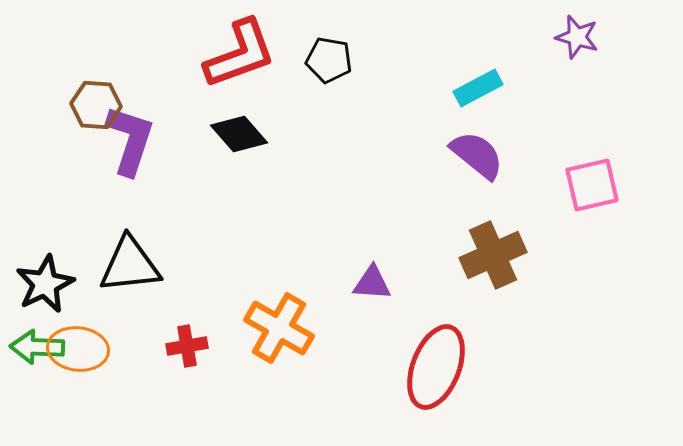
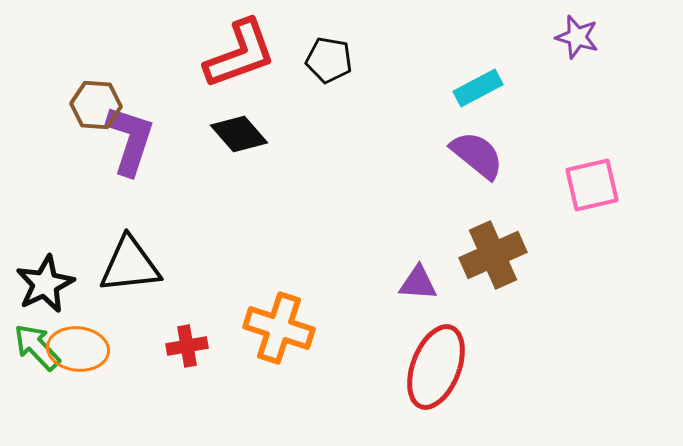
purple triangle: moved 46 px right
orange cross: rotated 12 degrees counterclockwise
green arrow: rotated 44 degrees clockwise
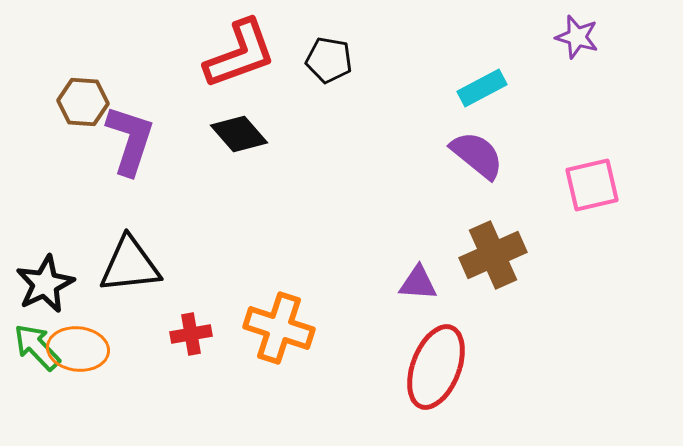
cyan rectangle: moved 4 px right
brown hexagon: moved 13 px left, 3 px up
red cross: moved 4 px right, 12 px up
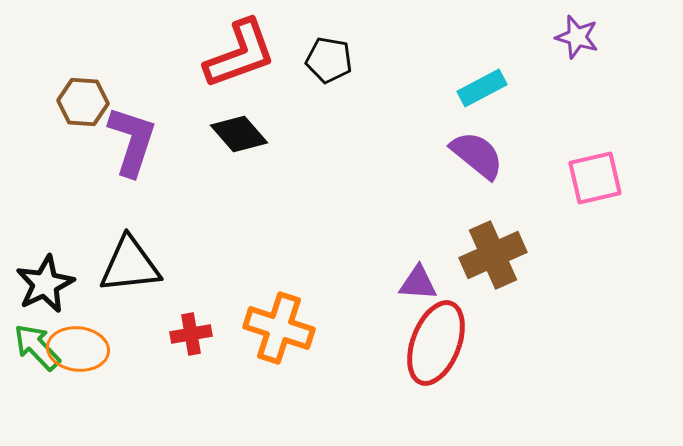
purple L-shape: moved 2 px right, 1 px down
pink square: moved 3 px right, 7 px up
red ellipse: moved 24 px up
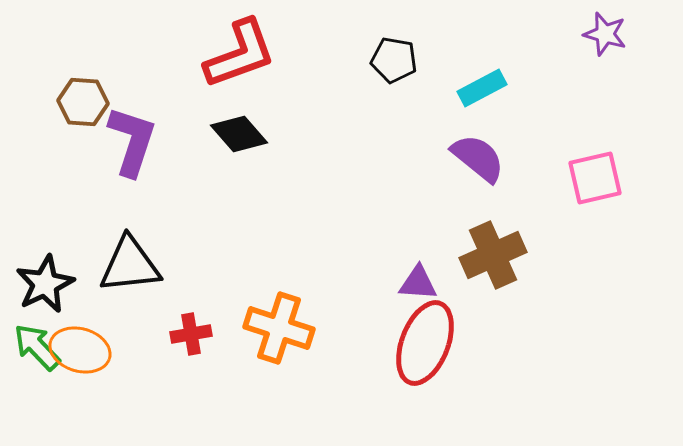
purple star: moved 28 px right, 3 px up
black pentagon: moved 65 px right
purple semicircle: moved 1 px right, 3 px down
red ellipse: moved 11 px left
orange ellipse: moved 2 px right, 1 px down; rotated 10 degrees clockwise
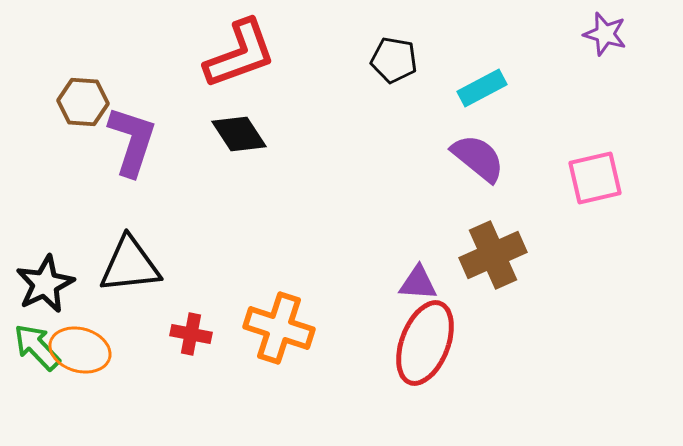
black diamond: rotated 8 degrees clockwise
red cross: rotated 21 degrees clockwise
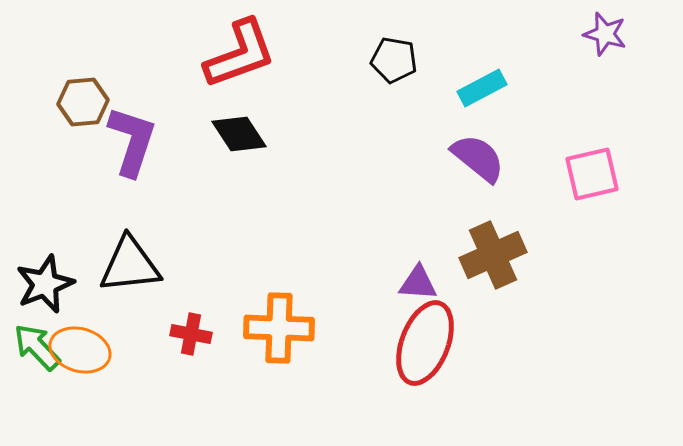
brown hexagon: rotated 9 degrees counterclockwise
pink square: moved 3 px left, 4 px up
black star: rotated 4 degrees clockwise
orange cross: rotated 16 degrees counterclockwise
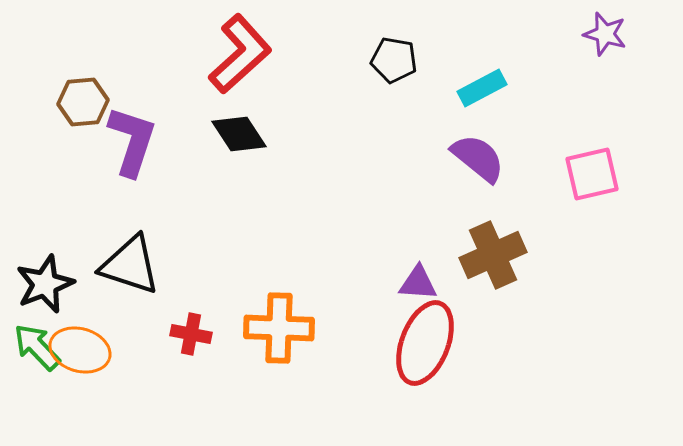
red L-shape: rotated 22 degrees counterclockwise
black triangle: rotated 24 degrees clockwise
